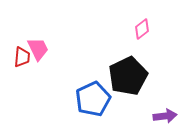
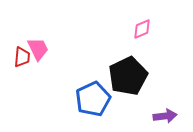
pink diamond: rotated 15 degrees clockwise
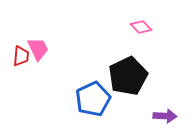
pink diamond: moved 1 px left, 2 px up; rotated 70 degrees clockwise
red trapezoid: moved 1 px left, 1 px up
purple arrow: rotated 10 degrees clockwise
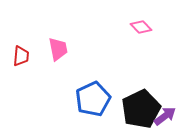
pink trapezoid: moved 20 px right; rotated 15 degrees clockwise
black pentagon: moved 13 px right, 33 px down
purple arrow: rotated 40 degrees counterclockwise
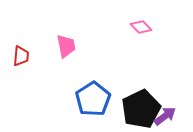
pink trapezoid: moved 8 px right, 3 px up
blue pentagon: rotated 8 degrees counterclockwise
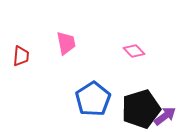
pink diamond: moved 7 px left, 24 px down
pink trapezoid: moved 3 px up
black pentagon: rotated 9 degrees clockwise
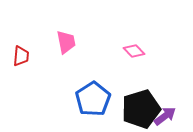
pink trapezoid: moved 1 px up
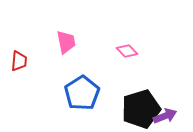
pink diamond: moved 7 px left
red trapezoid: moved 2 px left, 5 px down
blue pentagon: moved 11 px left, 6 px up
purple arrow: rotated 15 degrees clockwise
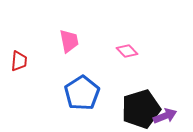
pink trapezoid: moved 3 px right, 1 px up
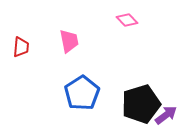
pink diamond: moved 31 px up
red trapezoid: moved 2 px right, 14 px up
black pentagon: moved 5 px up
purple arrow: moved 1 px right, 1 px up; rotated 15 degrees counterclockwise
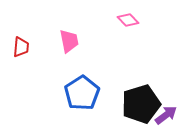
pink diamond: moved 1 px right
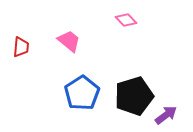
pink diamond: moved 2 px left
pink trapezoid: rotated 40 degrees counterclockwise
black pentagon: moved 7 px left, 8 px up
